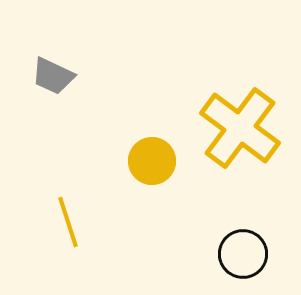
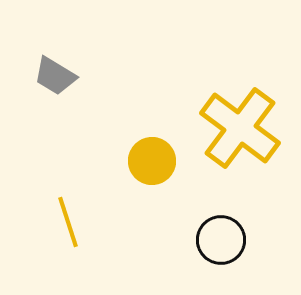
gray trapezoid: moved 2 px right; rotated 6 degrees clockwise
black circle: moved 22 px left, 14 px up
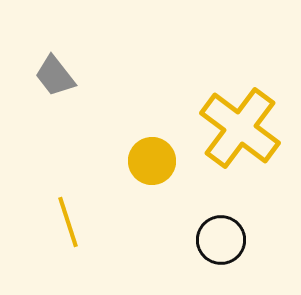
gray trapezoid: rotated 21 degrees clockwise
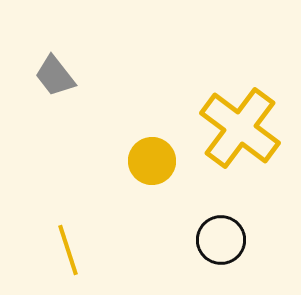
yellow line: moved 28 px down
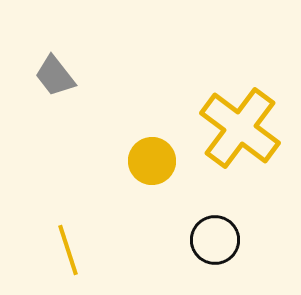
black circle: moved 6 px left
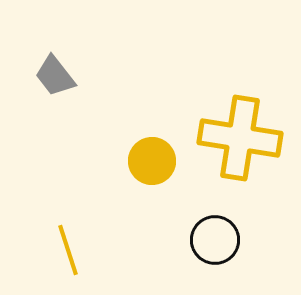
yellow cross: moved 10 px down; rotated 28 degrees counterclockwise
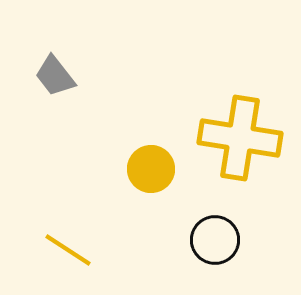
yellow circle: moved 1 px left, 8 px down
yellow line: rotated 39 degrees counterclockwise
